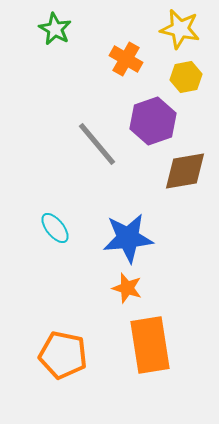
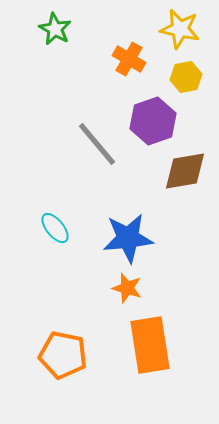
orange cross: moved 3 px right
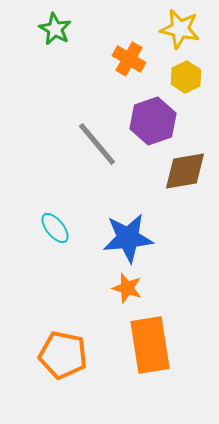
yellow hexagon: rotated 16 degrees counterclockwise
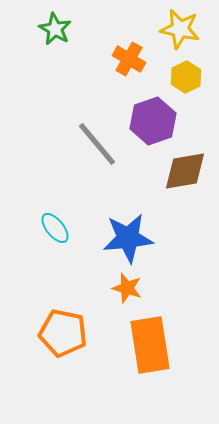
orange pentagon: moved 22 px up
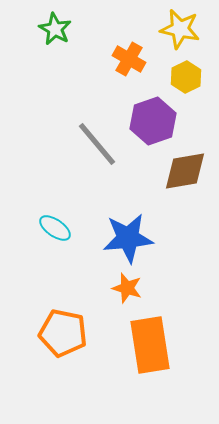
cyan ellipse: rotated 16 degrees counterclockwise
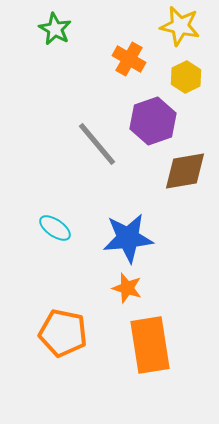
yellow star: moved 3 px up
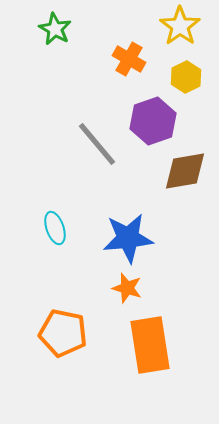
yellow star: rotated 24 degrees clockwise
cyan ellipse: rotated 36 degrees clockwise
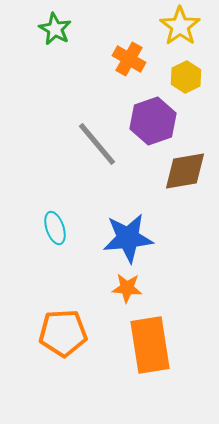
orange star: rotated 12 degrees counterclockwise
orange pentagon: rotated 15 degrees counterclockwise
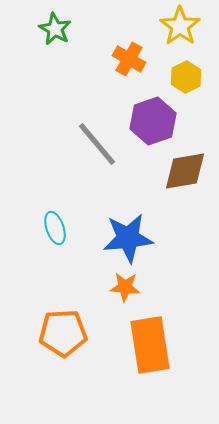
orange star: moved 2 px left, 1 px up
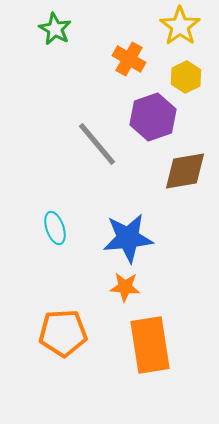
purple hexagon: moved 4 px up
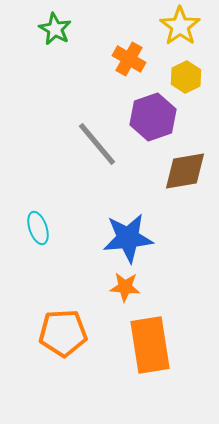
cyan ellipse: moved 17 px left
